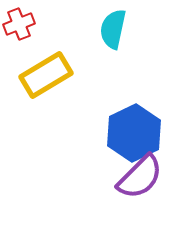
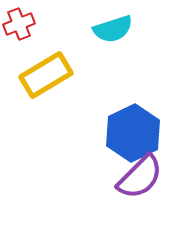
cyan semicircle: rotated 120 degrees counterclockwise
blue hexagon: moved 1 px left
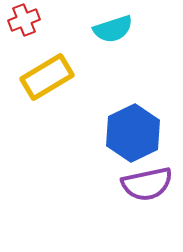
red cross: moved 5 px right, 4 px up
yellow rectangle: moved 1 px right, 2 px down
purple semicircle: moved 7 px right, 7 px down; rotated 33 degrees clockwise
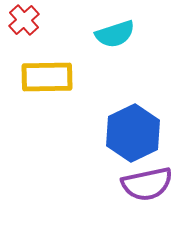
red cross: rotated 20 degrees counterclockwise
cyan semicircle: moved 2 px right, 5 px down
yellow rectangle: rotated 30 degrees clockwise
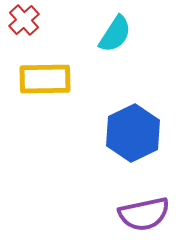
cyan semicircle: rotated 39 degrees counterclockwise
yellow rectangle: moved 2 px left, 2 px down
purple semicircle: moved 3 px left, 30 px down
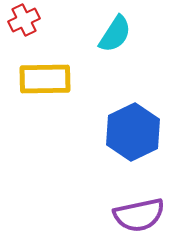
red cross: rotated 16 degrees clockwise
blue hexagon: moved 1 px up
purple semicircle: moved 5 px left, 1 px down
